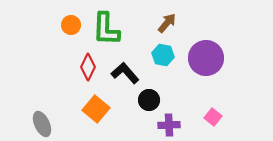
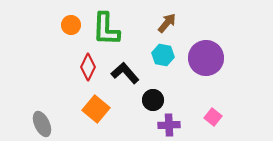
black circle: moved 4 px right
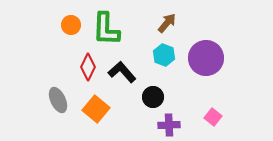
cyan hexagon: moved 1 px right; rotated 10 degrees clockwise
black L-shape: moved 3 px left, 1 px up
black circle: moved 3 px up
gray ellipse: moved 16 px right, 24 px up
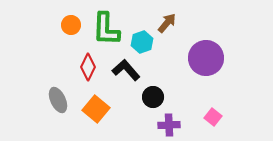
cyan hexagon: moved 22 px left, 13 px up; rotated 20 degrees clockwise
black L-shape: moved 4 px right, 2 px up
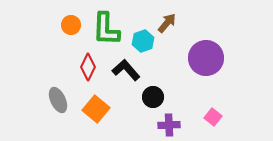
cyan hexagon: moved 1 px right, 1 px up
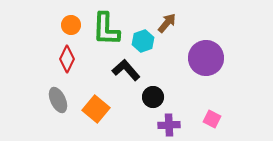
red diamond: moved 21 px left, 8 px up
pink square: moved 1 px left, 2 px down; rotated 12 degrees counterclockwise
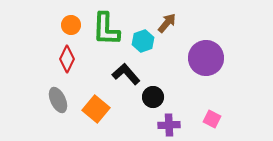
black L-shape: moved 4 px down
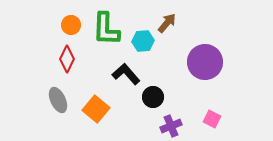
cyan hexagon: rotated 15 degrees clockwise
purple circle: moved 1 px left, 4 px down
purple cross: moved 2 px right, 1 px down; rotated 20 degrees counterclockwise
